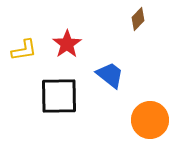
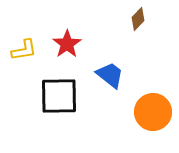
orange circle: moved 3 px right, 8 px up
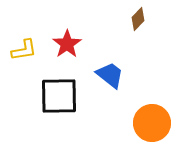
orange circle: moved 1 px left, 11 px down
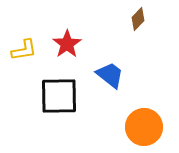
orange circle: moved 8 px left, 4 px down
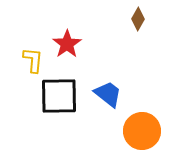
brown diamond: rotated 15 degrees counterclockwise
yellow L-shape: moved 9 px right, 10 px down; rotated 76 degrees counterclockwise
blue trapezoid: moved 2 px left, 19 px down
orange circle: moved 2 px left, 4 px down
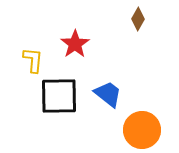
red star: moved 8 px right
orange circle: moved 1 px up
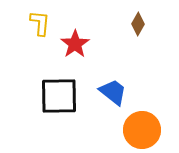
brown diamond: moved 5 px down
yellow L-shape: moved 7 px right, 37 px up
blue trapezoid: moved 5 px right, 2 px up
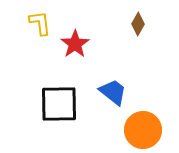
yellow L-shape: rotated 12 degrees counterclockwise
black square: moved 8 px down
orange circle: moved 1 px right
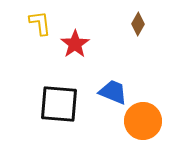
blue trapezoid: rotated 16 degrees counterclockwise
black square: rotated 6 degrees clockwise
orange circle: moved 9 px up
